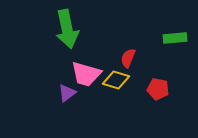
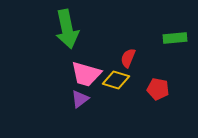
purple triangle: moved 13 px right, 6 px down
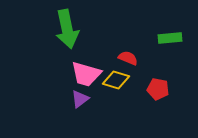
green rectangle: moved 5 px left
red semicircle: rotated 90 degrees clockwise
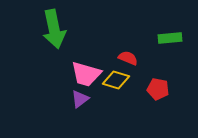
green arrow: moved 13 px left
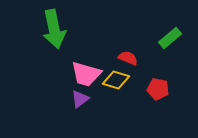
green rectangle: rotated 35 degrees counterclockwise
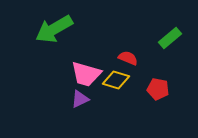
green arrow: rotated 72 degrees clockwise
purple triangle: rotated 12 degrees clockwise
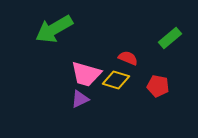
red pentagon: moved 3 px up
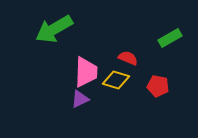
green rectangle: rotated 10 degrees clockwise
pink trapezoid: moved 2 px up; rotated 104 degrees counterclockwise
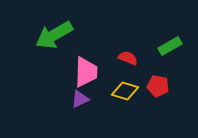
green arrow: moved 6 px down
green rectangle: moved 8 px down
yellow diamond: moved 9 px right, 11 px down
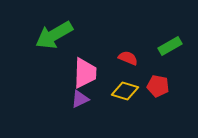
pink trapezoid: moved 1 px left, 1 px down
